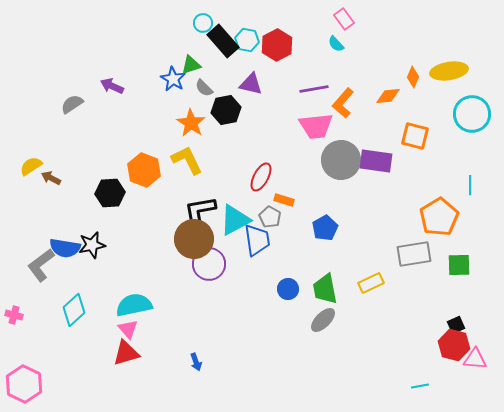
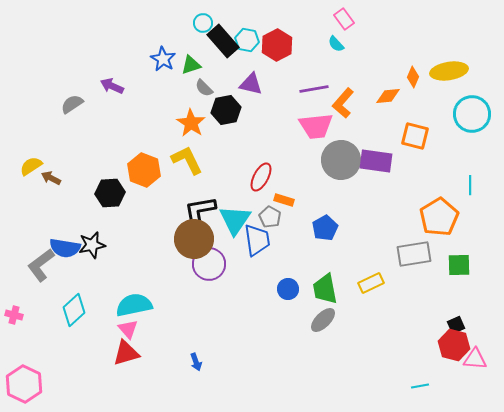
blue star at (173, 79): moved 10 px left, 20 px up
cyan triangle at (235, 220): rotated 28 degrees counterclockwise
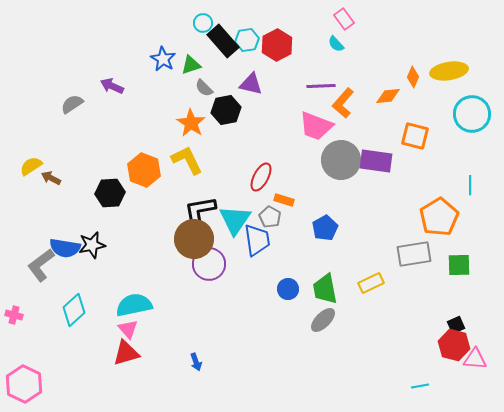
cyan hexagon at (247, 40): rotated 20 degrees counterclockwise
purple line at (314, 89): moved 7 px right, 3 px up; rotated 8 degrees clockwise
pink trapezoid at (316, 126): rotated 27 degrees clockwise
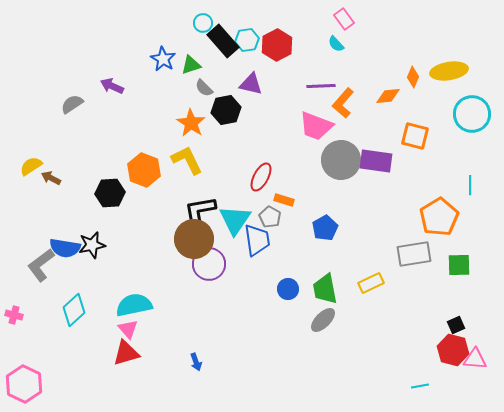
red hexagon at (454, 345): moved 1 px left, 5 px down
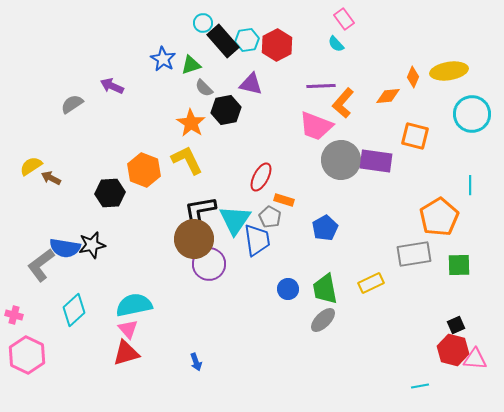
pink hexagon at (24, 384): moved 3 px right, 29 px up
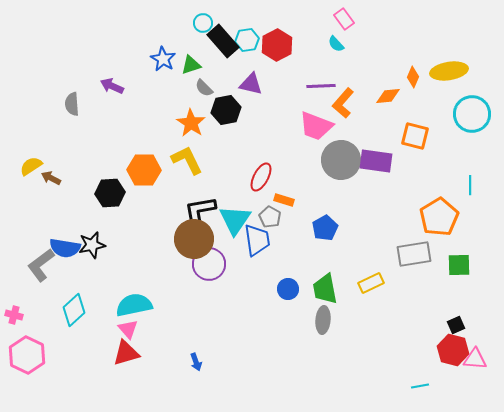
gray semicircle at (72, 104): rotated 60 degrees counterclockwise
orange hexagon at (144, 170): rotated 20 degrees counterclockwise
gray ellipse at (323, 320): rotated 40 degrees counterclockwise
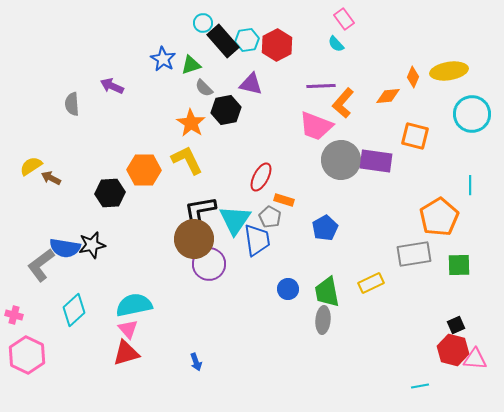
green trapezoid at (325, 289): moved 2 px right, 3 px down
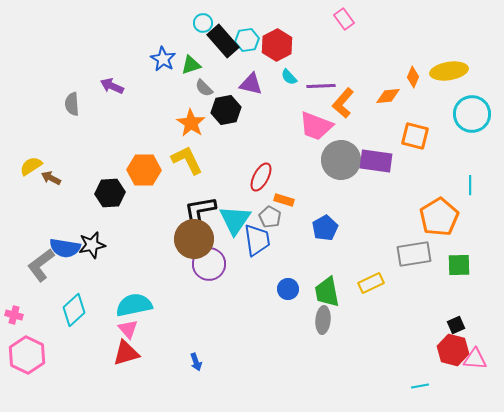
cyan semicircle at (336, 44): moved 47 px left, 33 px down
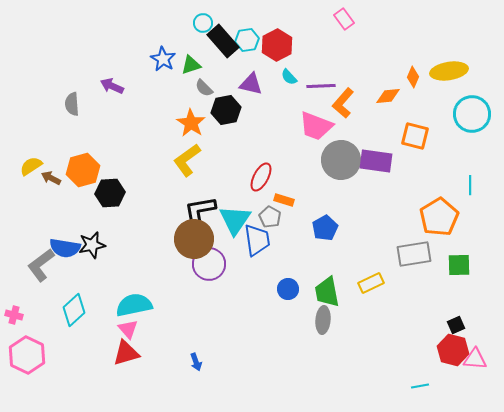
yellow L-shape at (187, 160): rotated 100 degrees counterclockwise
orange hexagon at (144, 170): moved 61 px left; rotated 16 degrees counterclockwise
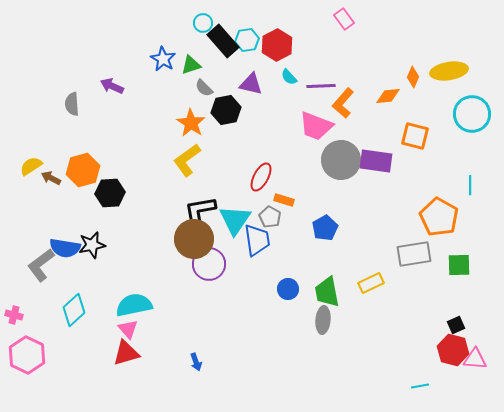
orange pentagon at (439, 217): rotated 12 degrees counterclockwise
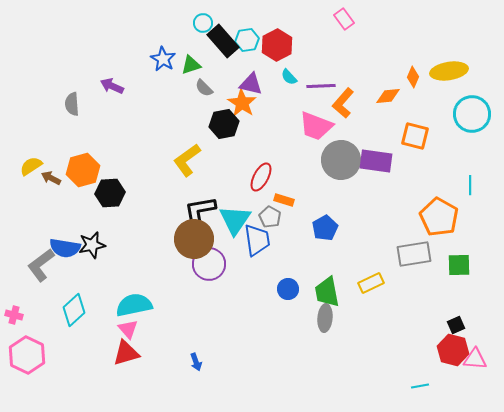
black hexagon at (226, 110): moved 2 px left, 14 px down
orange star at (191, 123): moved 51 px right, 20 px up
gray ellipse at (323, 320): moved 2 px right, 2 px up
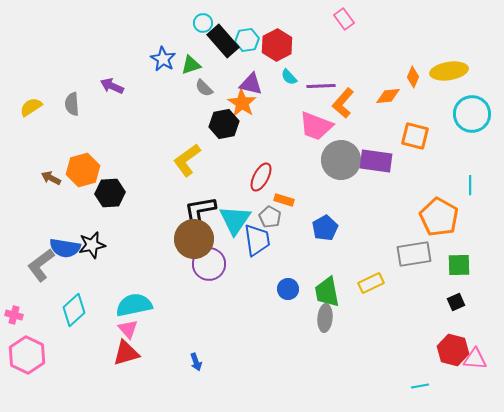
yellow semicircle at (31, 166): moved 59 px up
black square at (456, 325): moved 23 px up
